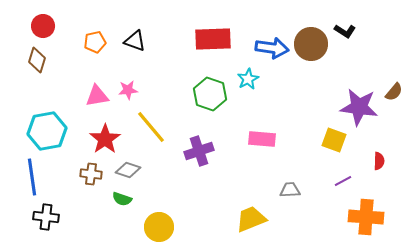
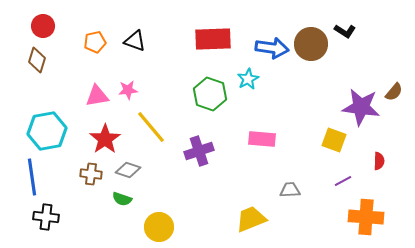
purple star: moved 2 px right
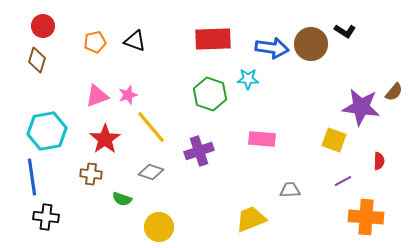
cyan star: rotated 30 degrees clockwise
pink star: moved 5 px down; rotated 12 degrees counterclockwise
pink triangle: rotated 10 degrees counterclockwise
gray diamond: moved 23 px right, 2 px down
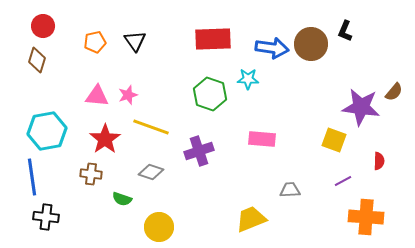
black L-shape: rotated 80 degrees clockwise
black triangle: rotated 35 degrees clockwise
pink triangle: rotated 25 degrees clockwise
yellow line: rotated 30 degrees counterclockwise
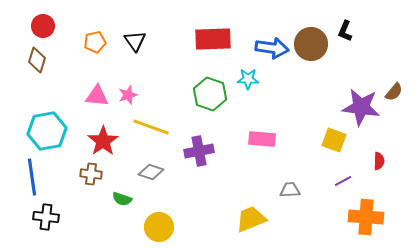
red star: moved 2 px left, 2 px down
purple cross: rotated 8 degrees clockwise
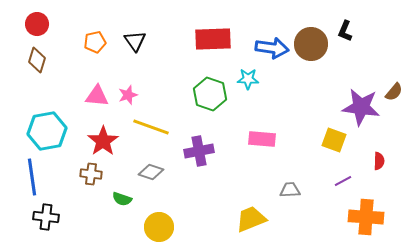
red circle: moved 6 px left, 2 px up
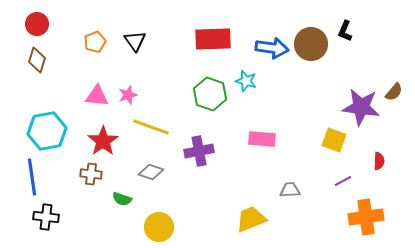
orange pentagon: rotated 10 degrees counterclockwise
cyan star: moved 2 px left, 2 px down; rotated 15 degrees clockwise
orange cross: rotated 12 degrees counterclockwise
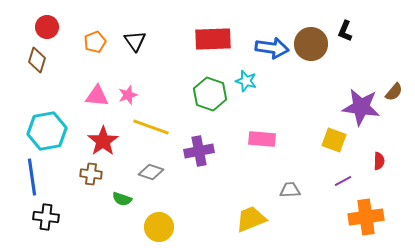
red circle: moved 10 px right, 3 px down
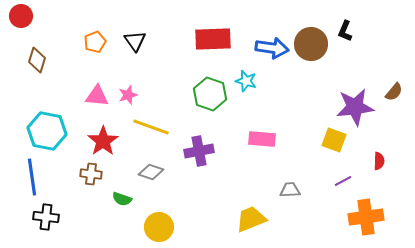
red circle: moved 26 px left, 11 px up
purple star: moved 6 px left; rotated 15 degrees counterclockwise
cyan hexagon: rotated 21 degrees clockwise
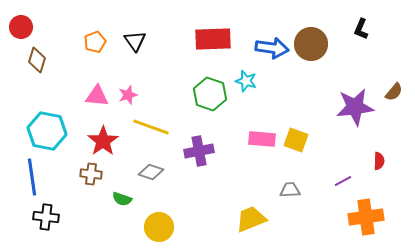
red circle: moved 11 px down
black L-shape: moved 16 px right, 2 px up
yellow square: moved 38 px left
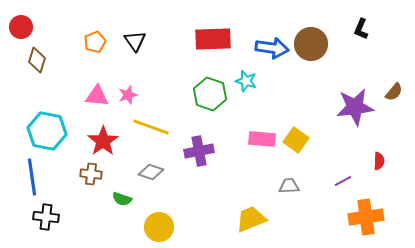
yellow square: rotated 15 degrees clockwise
gray trapezoid: moved 1 px left, 4 px up
